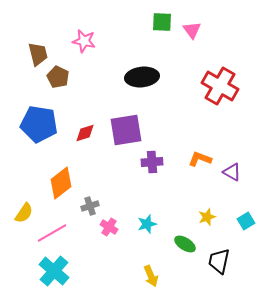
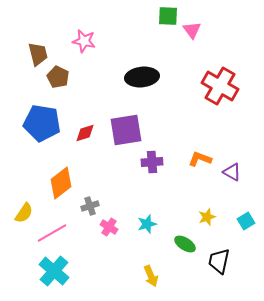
green square: moved 6 px right, 6 px up
blue pentagon: moved 3 px right, 1 px up
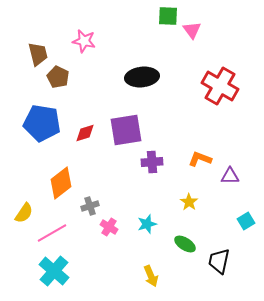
purple triangle: moved 2 px left, 4 px down; rotated 30 degrees counterclockwise
yellow star: moved 18 px left, 15 px up; rotated 18 degrees counterclockwise
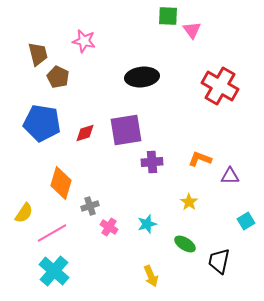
orange diamond: rotated 36 degrees counterclockwise
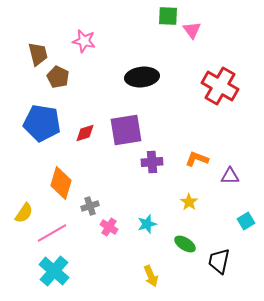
orange L-shape: moved 3 px left
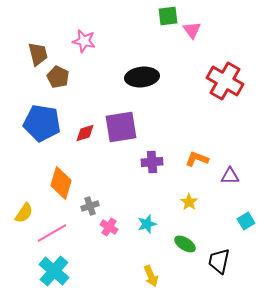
green square: rotated 10 degrees counterclockwise
red cross: moved 5 px right, 5 px up
purple square: moved 5 px left, 3 px up
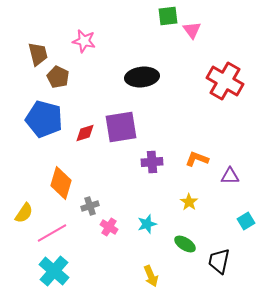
blue pentagon: moved 2 px right, 4 px up; rotated 6 degrees clockwise
